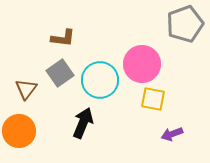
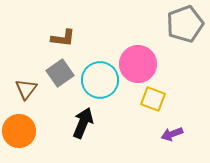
pink circle: moved 4 px left
yellow square: rotated 10 degrees clockwise
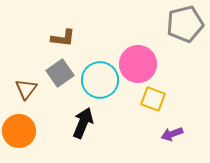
gray pentagon: rotated 6 degrees clockwise
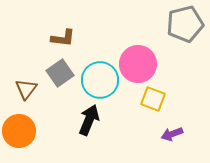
black arrow: moved 6 px right, 3 px up
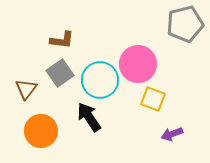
brown L-shape: moved 1 px left, 2 px down
black arrow: moved 3 px up; rotated 56 degrees counterclockwise
orange circle: moved 22 px right
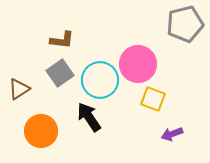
brown triangle: moved 7 px left; rotated 20 degrees clockwise
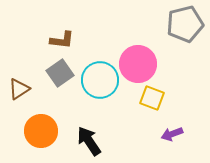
yellow square: moved 1 px left, 1 px up
black arrow: moved 24 px down
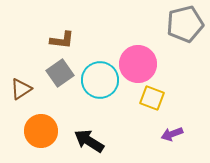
brown triangle: moved 2 px right
black arrow: rotated 24 degrees counterclockwise
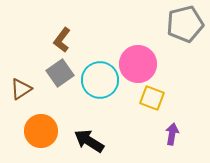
brown L-shape: rotated 120 degrees clockwise
purple arrow: rotated 120 degrees clockwise
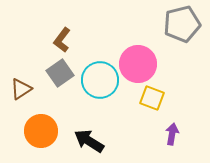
gray pentagon: moved 3 px left
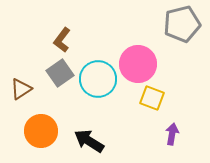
cyan circle: moved 2 px left, 1 px up
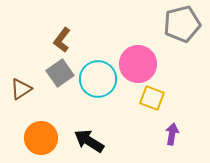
orange circle: moved 7 px down
